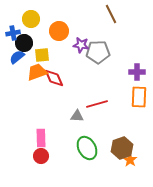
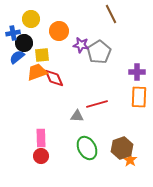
gray pentagon: moved 1 px right; rotated 30 degrees counterclockwise
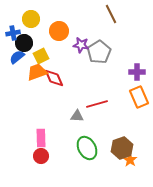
yellow square: moved 1 px left, 1 px down; rotated 21 degrees counterclockwise
orange rectangle: rotated 25 degrees counterclockwise
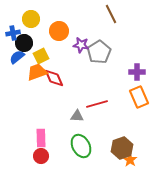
green ellipse: moved 6 px left, 2 px up
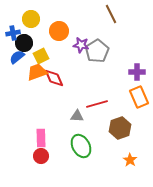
gray pentagon: moved 2 px left, 1 px up
brown hexagon: moved 2 px left, 20 px up
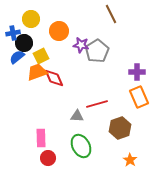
red circle: moved 7 px right, 2 px down
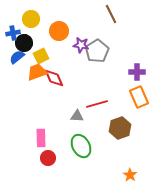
orange star: moved 15 px down
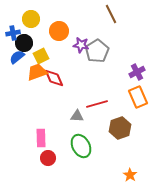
purple cross: rotated 28 degrees counterclockwise
orange rectangle: moved 1 px left
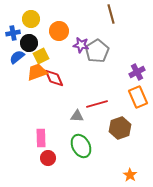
brown line: rotated 12 degrees clockwise
black circle: moved 5 px right
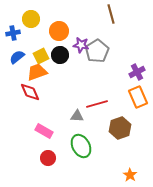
black circle: moved 31 px right, 12 px down
red diamond: moved 24 px left, 14 px down
pink rectangle: moved 3 px right, 7 px up; rotated 60 degrees counterclockwise
